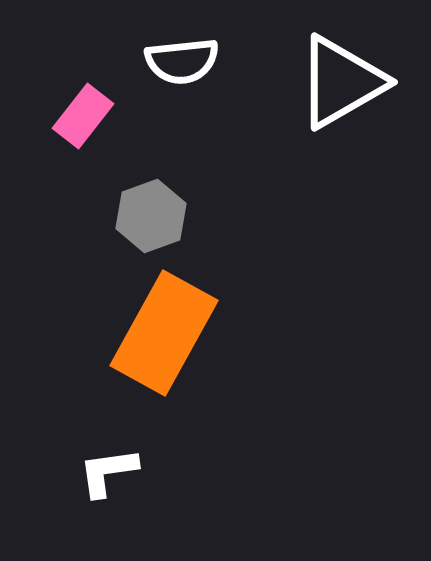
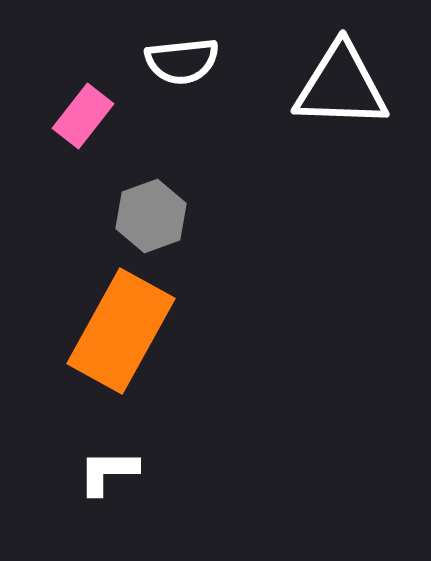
white triangle: moved 4 px down; rotated 32 degrees clockwise
orange rectangle: moved 43 px left, 2 px up
white L-shape: rotated 8 degrees clockwise
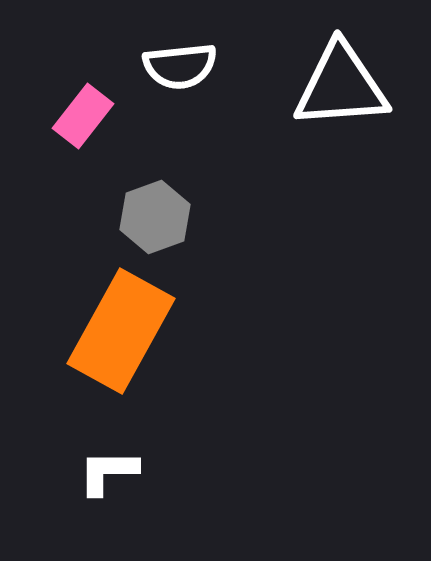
white semicircle: moved 2 px left, 5 px down
white triangle: rotated 6 degrees counterclockwise
gray hexagon: moved 4 px right, 1 px down
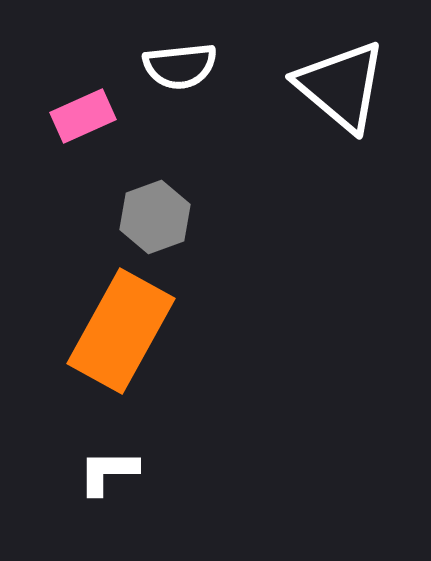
white triangle: rotated 44 degrees clockwise
pink rectangle: rotated 28 degrees clockwise
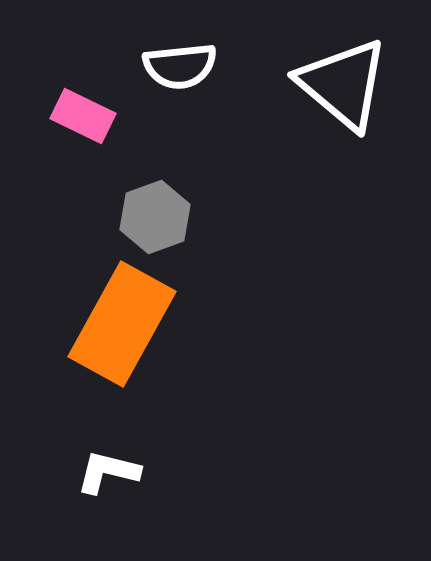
white triangle: moved 2 px right, 2 px up
pink rectangle: rotated 50 degrees clockwise
orange rectangle: moved 1 px right, 7 px up
white L-shape: rotated 14 degrees clockwise
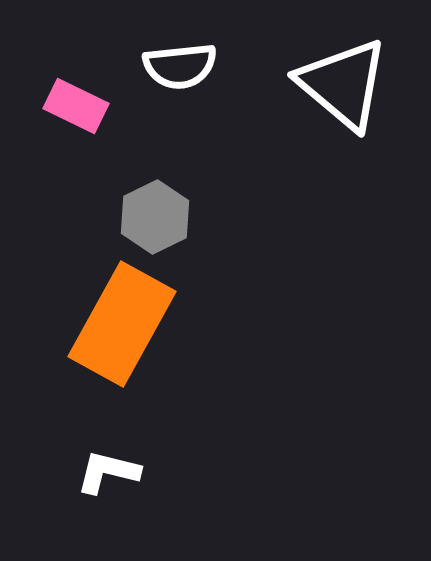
pink rectangle: moved 7 px left, 10 px up
gray hexagon: rotated 6 degrees counterclockwise
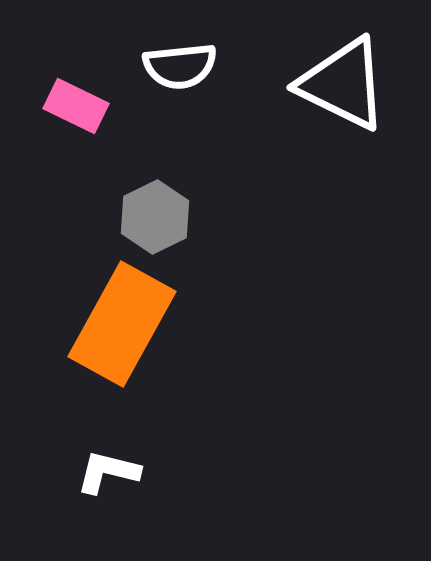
white triangle: rotated 14 degrees counterclockwise
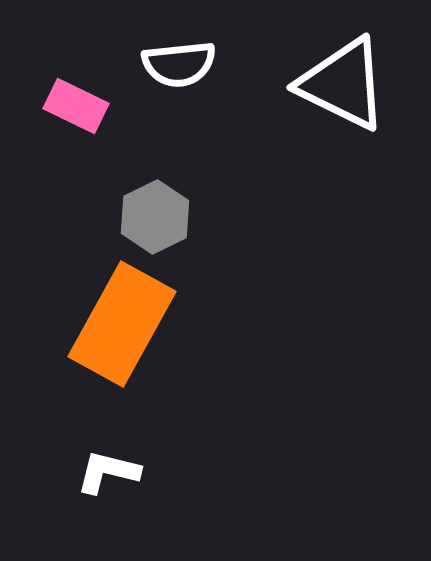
white semicircle: moved 1 px left, 2 px up
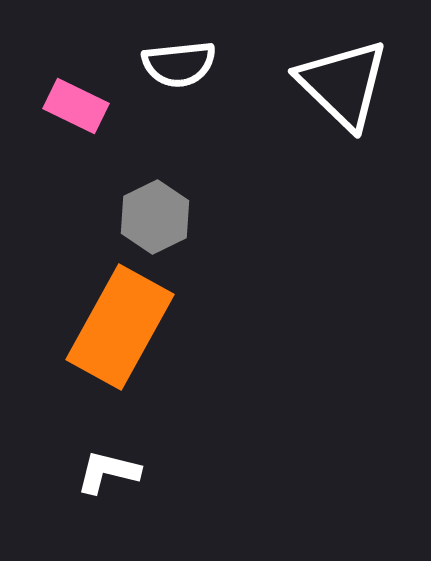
white triangle: rotated 18 degrees clockwise
orange rectangle: moved 2 px left, 3 px down
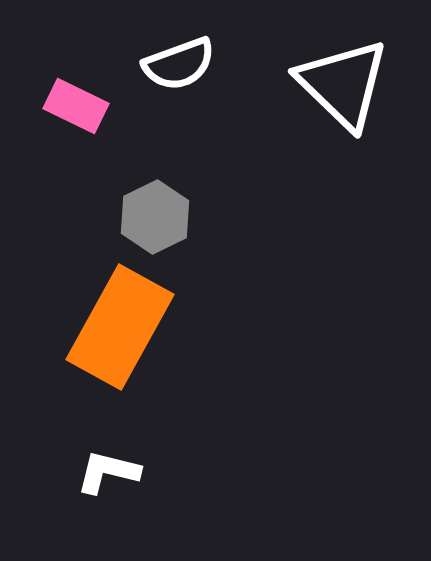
white semicircle: rotated 14 degrees counterclockwise
